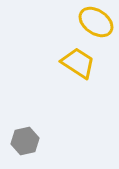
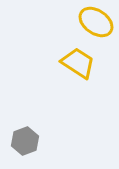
gray hexagon: rotated 8 degrees counterclockwise
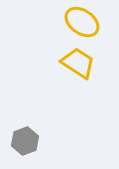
yellow ellipse: moved 14 px left
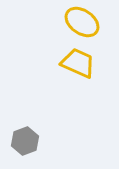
yellow trapezoid: rotated 9 degrees counterclockwise
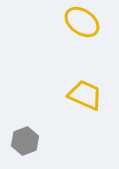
yellow trapezoid: moved 7 px right, 32 px down
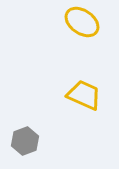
yellow trapezoid: moved 1 px left
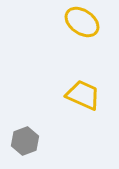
yellow trapezoid: moved 1 px left
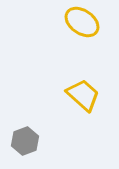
yellow trapezoid: rotated 18 degrees clockwise
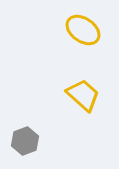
yellow ellipse: moved 1 px right, 8 px down
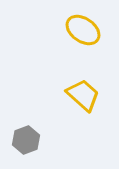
gray hexagon: moved 1 px right, 1 px up
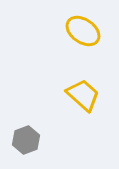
yellow ellipse: moved 1 px down
